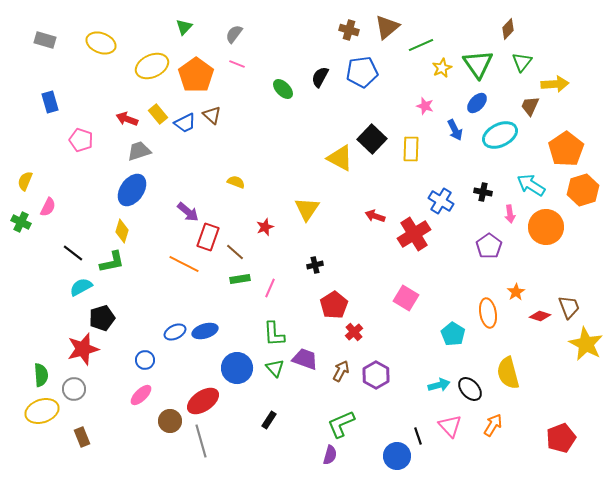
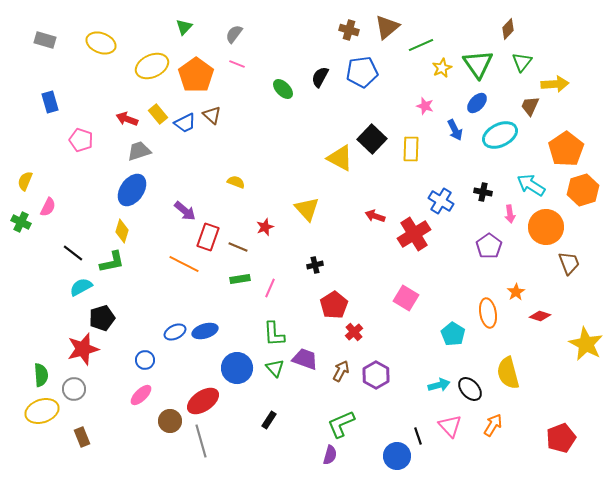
yellow triangle at (307, 209): rotated 16 degrees counterclockwise
purple arrow at (188, 212): moved 3 px left, 1 px up
brown line at (235, 252): moved 3 px right, 5 px up; rotated 18 degrees counterclockwise
brown trapezoid at (569, 307): moved 44 px up
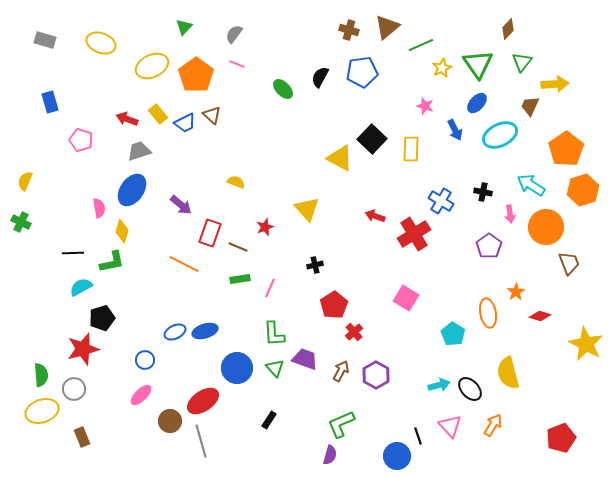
pink semicircle at (48, 207): moved 51 px right, 1 px down; rotated 36 degrees counterclockwise
purple arrow at (185, 211): moved 4 px left, 6 px up
red rectangle at (208, 237): moved 2 px right, 4 px up
black line at (73, 253): rotated 40 degrees counterclockwise
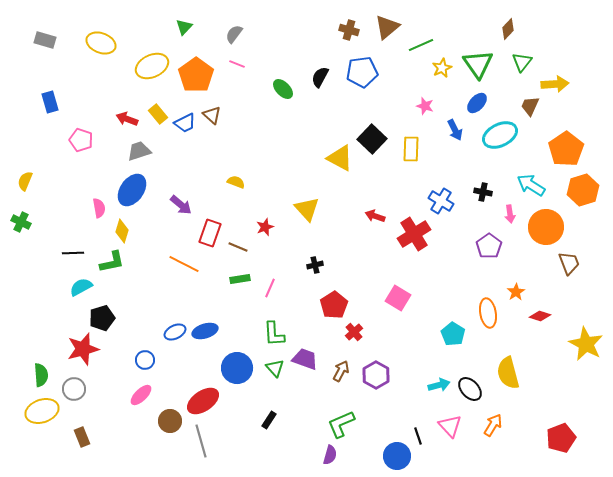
pink square at (406, 298): moved 8 px left
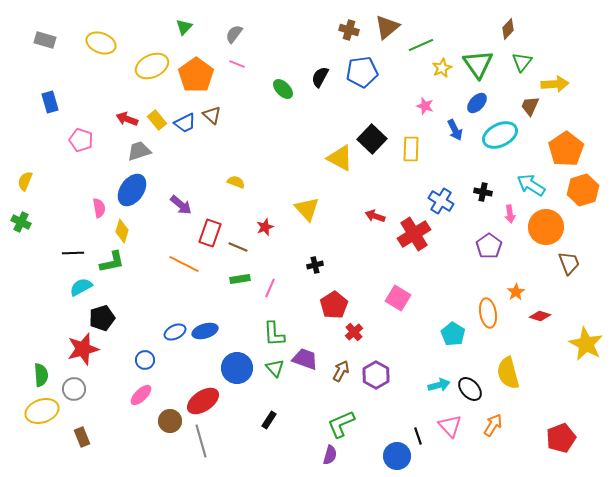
yellow rectangle at (158, 114): moved 1 px left, 6 px down
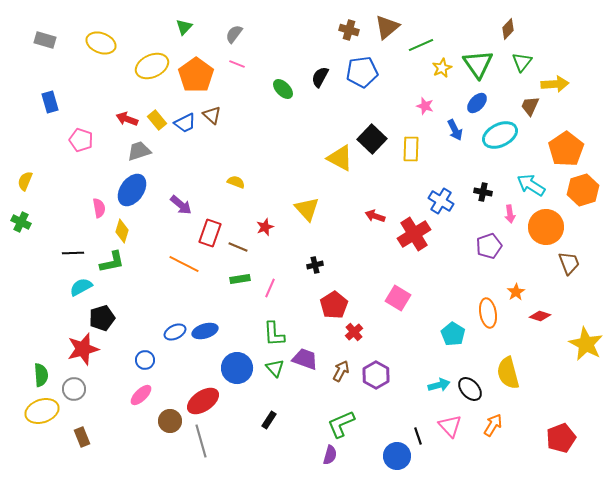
purple pentagon at (489, 246): rotated 15 degrees clockwise
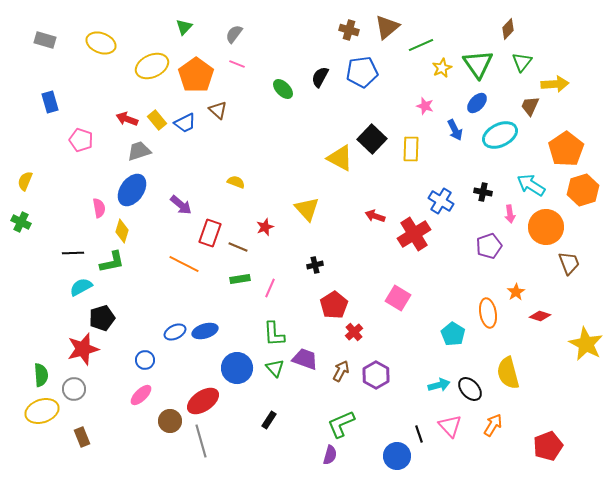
brown triangle at (212, 115): moved 6 px right, 5 px up
black line at (418, 436): moved 1 px right, 2 px up
red pentagon at (561, 438): moved 13 px left, 8 px down
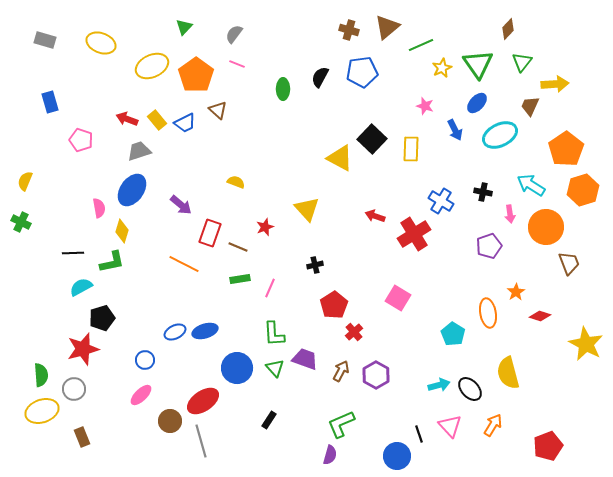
green ellipse at (283, 89): rotated 45 degrees clockwise
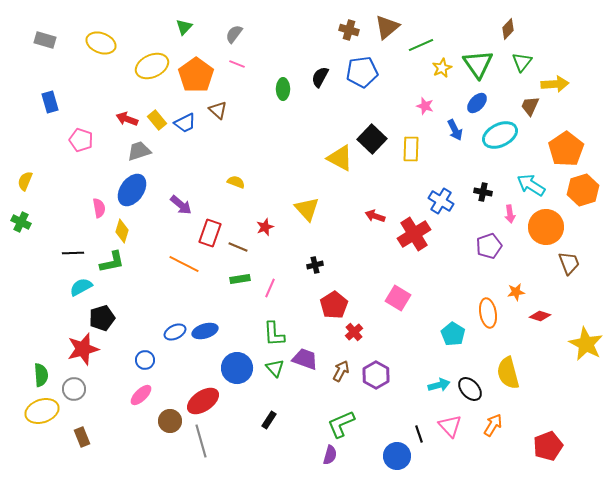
orange star at (516, 292): rotated 24 degrees clockwise
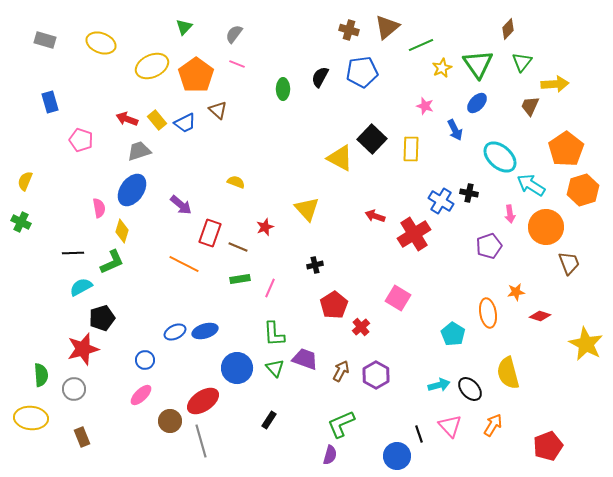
cyan ellipse at (500, 135): moved 22 px down; rotated 68 degrees clockwise
black cross at (483, 192): moved 14 px left, 1 px down
green L-shape at (112, 262): rotated 12 degrees counterclockwise
red cross at (354, 332): moved 7 px right, 5 px up
yellow ellipse at (42, 411): moved 11 px left, 7 px down; rotated 24 degrees clockwise
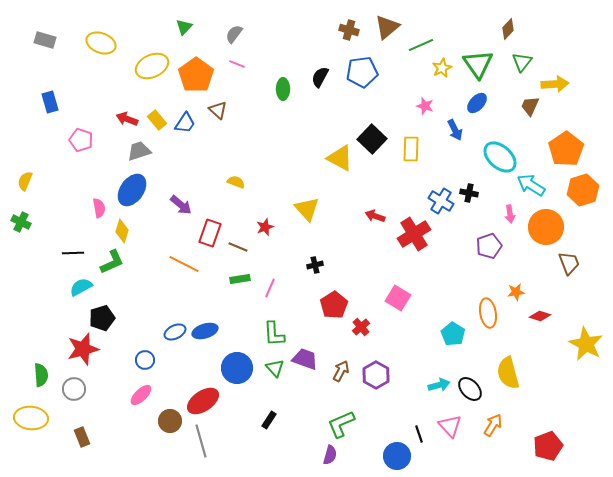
blue trapezoid at (185, 123): rotated 30 degrees counterclockwise
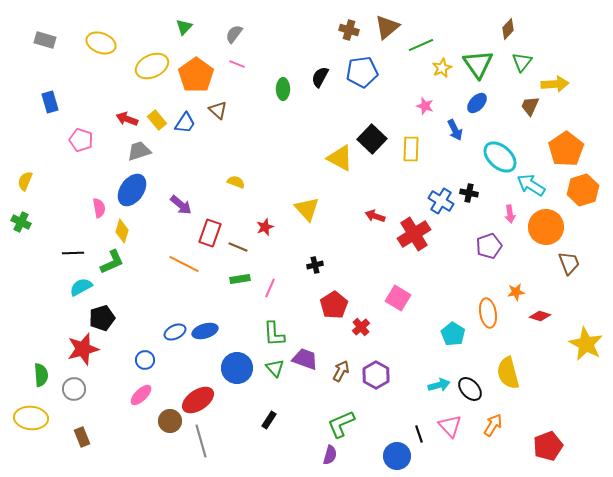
red ellipse at (203, 401): moved 5 px left, 1 px up
